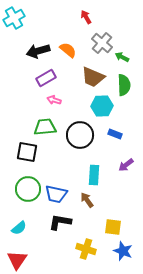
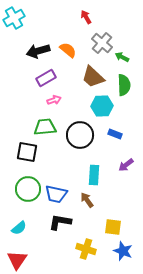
brown trapezoid: rotated 20 degrees clockwise
pink arrow: rotated 144 degrees clockwise
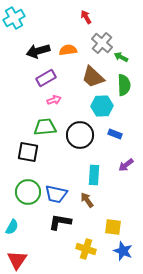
orange semicircle: rotated 48 degrees counterclockwise
green arrow: moved 1 px left
black square: moved 1 px right
green circle: moved 3 px down
cyan semicircle: moved 7 px left, 1 px up; rotated 21 degrees counterclockwise
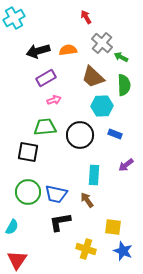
black L-shape: rotated 20 degrees counterclockwise
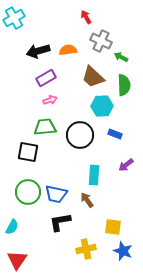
gray cross: moved 1 px left, 2 px up; rotated 15 degrees counterclockwise
pink arrow: moved 4 px left
yellow cross: rotated 30 degrees counterclockwise
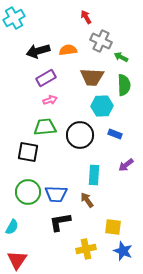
brown trapezoid: moved 1 px left; rotated 40 degrees counterclockwise
blue trapezoid: rotated 10 degrees counterclockwise
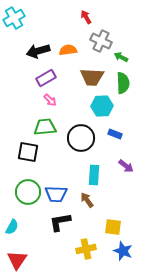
green semicircle: moved 1 px left, 2 px up
pink arrow: rotated 64 degrees clockwise
black circle: moved 1 px right, 3 px down
purple arrow: moved 1 px down; rotated 105 degrees counterclockwise
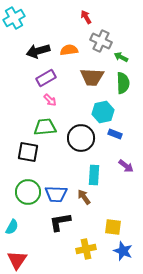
orange semicircle: moved 1 px right
cyan hexagon: moved 1 px right, 6 px down; rotated 10 degrees counterclockwise
brown arrow: moved 3 px left, 3 px up
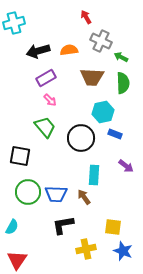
cyan cross: moved 5 px down; rotated 15 degrees clockwise
green trapezoid: rotated 55 degrees clockwise
black square: moved 8 px left, 4 px down
black L-shape: moved 3 px right, 3 px down
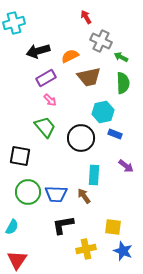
orange semicircle: moved 1 px right, 6 px down; rotated 18 degrees counterclockwise
brown trapezoid: moved 3 px left; rotated 15 degrees counterclockwise
brown arrow: moved 1 px up
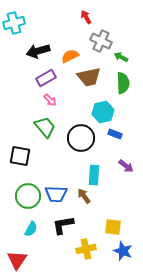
green circle: moved 4 px down
cyan semicircle: moved 19 px right, 2 px down
